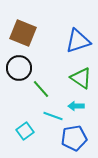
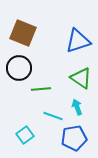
green line: rotated 54 degrees counterclockwise
cyan arrow: moved 1 px right, 1 px down; rotated 70 degrees clockwise
cyan square: moved 4 px down
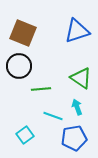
blue triangle: moved 1 px left, 10 px up
black circle: moved 2 px up
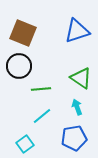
cyan line: moved 11 px left; rotated 60 degrees counterclockwise
cyan square: moved 9 px down
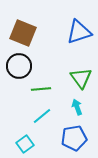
blue triangle: moved 2 px right, 1 px down
green triangle: rotated 20 degrees clockwise
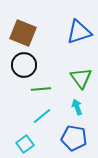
black circle: moved 5 px right, 1 px up
blue pentagon: rotated 20 degrees clockwise
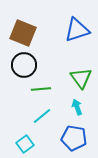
blue triangle: moved 2 px left, 2 px up
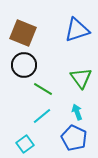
green line: moved 2 px right; rotated 36 degrees clockwise
cyan arrow: moved 5 px down
blue pentagon: rotated 15 degrees clockwise
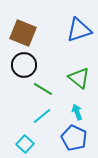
blue triangle: moved 2 px right
green triangle: moved 2 px left; rotated 15 degrees counterclockwise
cyan square: rotated 12 degrees counterclockwise
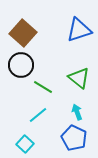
brown square: rotated 20 degrees clockwise
black circle: moved 3 px left
green line: moved 2 px up
cyan line: moved 4 px left, 1 px up
